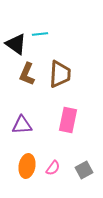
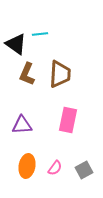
pink semicircle: moved 2 px right
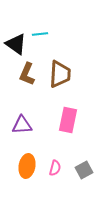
pink semicircle: rotated 21 degrees counterclockwise
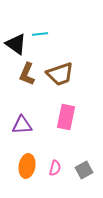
brown trapezoid: rotated 68 degrees clockwise
pink rectangle: moved 2 px left, 3 px up
